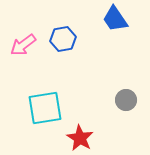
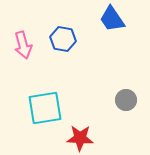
blue trapezoid: moved 3 px left
blue hexagon: rotated 20 degrees clockwise
pink arrow: rotated 68 degrees counterclockwise
red star: rotated 28 degrees counterclockwise
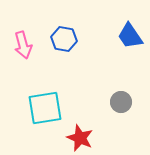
blue trapezoid: moved 18 px right, 17 px down
blue hexagon: moved 1 px right
gray circle: moved 5 px left, 2 px down
red star: rotated 20 degrees clockwise
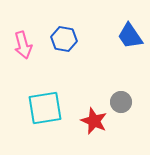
red star: moved 14 px right, 17 px up
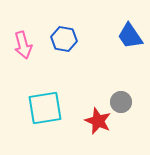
red star: moved 4 px right
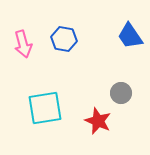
pink arrow: moved 1 px up
gray circle: moved 9 px up
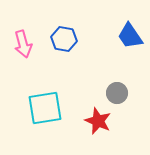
gray circle: moved 4 px left
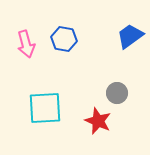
blue trapezoid: rotated 88 degrees clockwise
pink arrow: moved 3 px right
cyan square: rotated 6 degrees clockwise
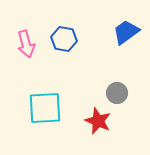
blue trapezoid: moved 4 px left, 4 px up
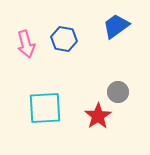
blue trapezoid: moved 10 px left, 6 px up
gray circle: moved 1 px right, 1 px up
red star: moved 5 px up; rotated 16 degrees clockwise
